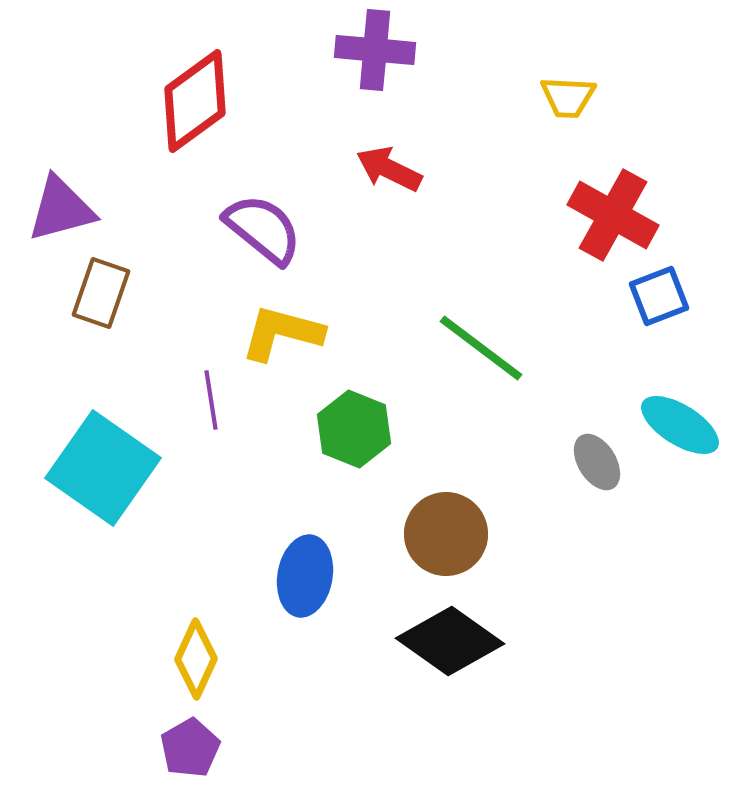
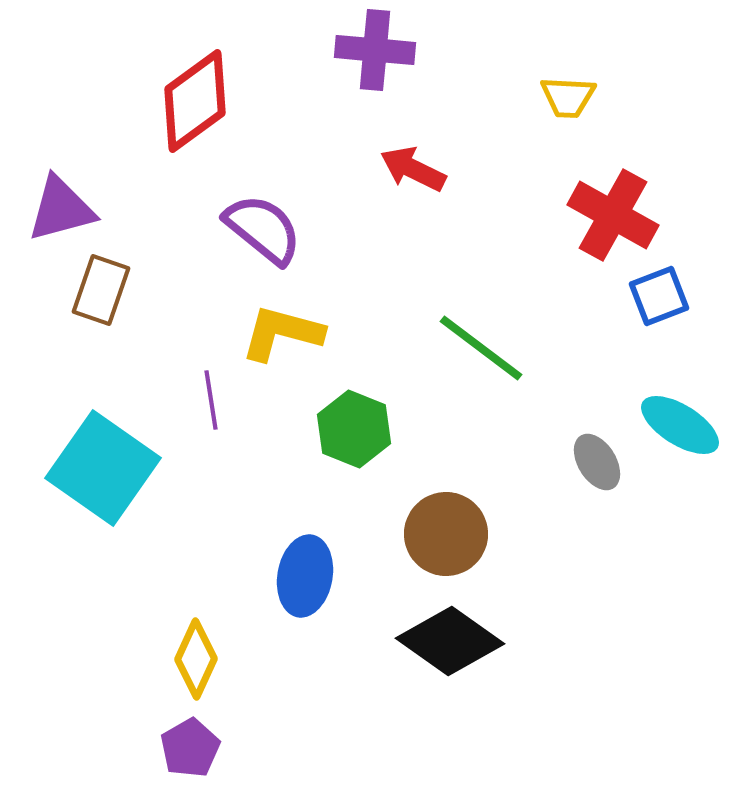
red arrow: moved 24 px right
brown rectangle: moved 3 px up
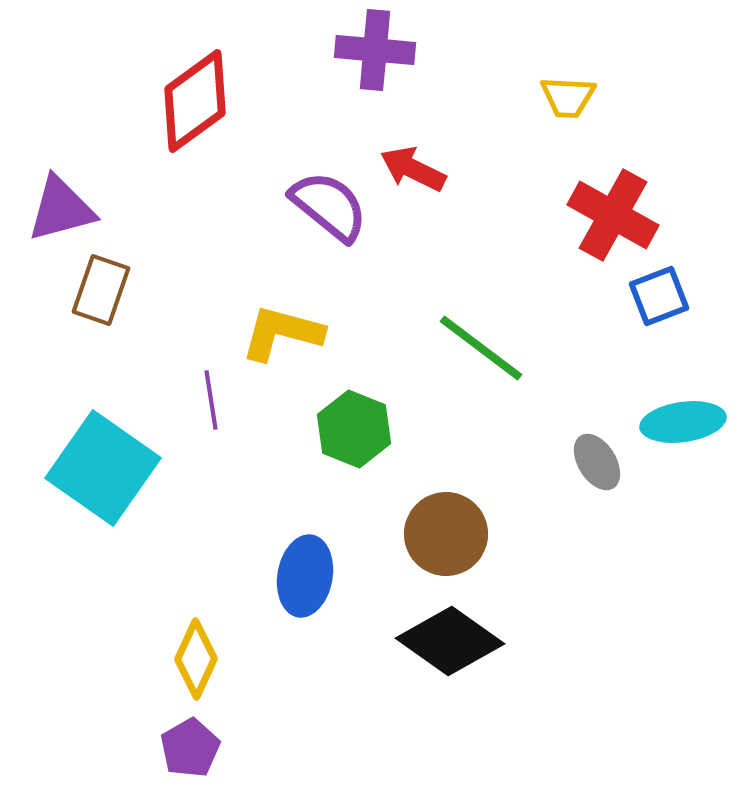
purple semicircle: moved 66 px right, 23 px up
cyan ellipse: moved 3 px right, 3 px up; rotated 40 degrees counterclockwise
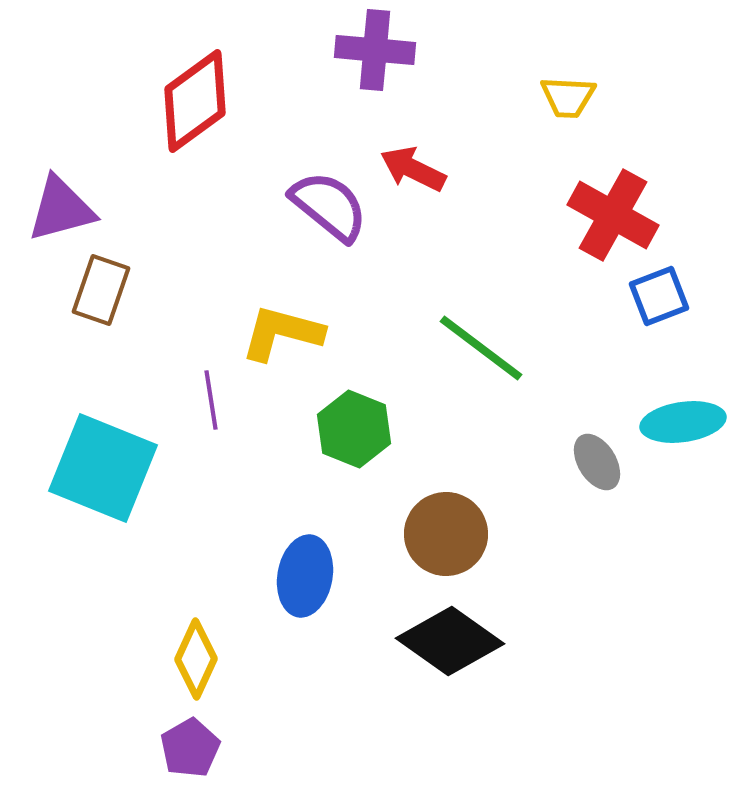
cyan square: rotated 13 degrees counterclockwise
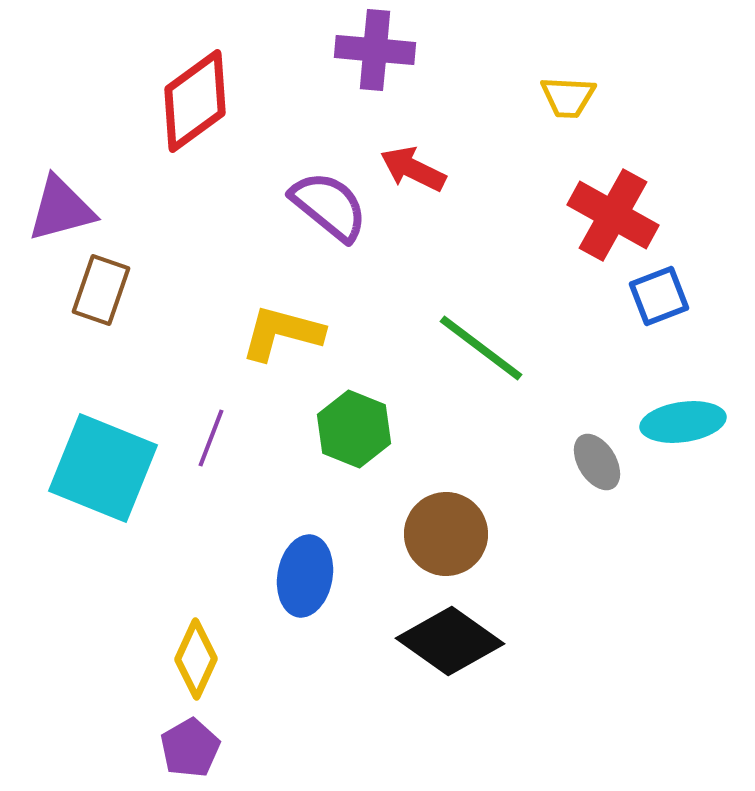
purple line: moved 38 px down; rotated 30 degrees clockwise
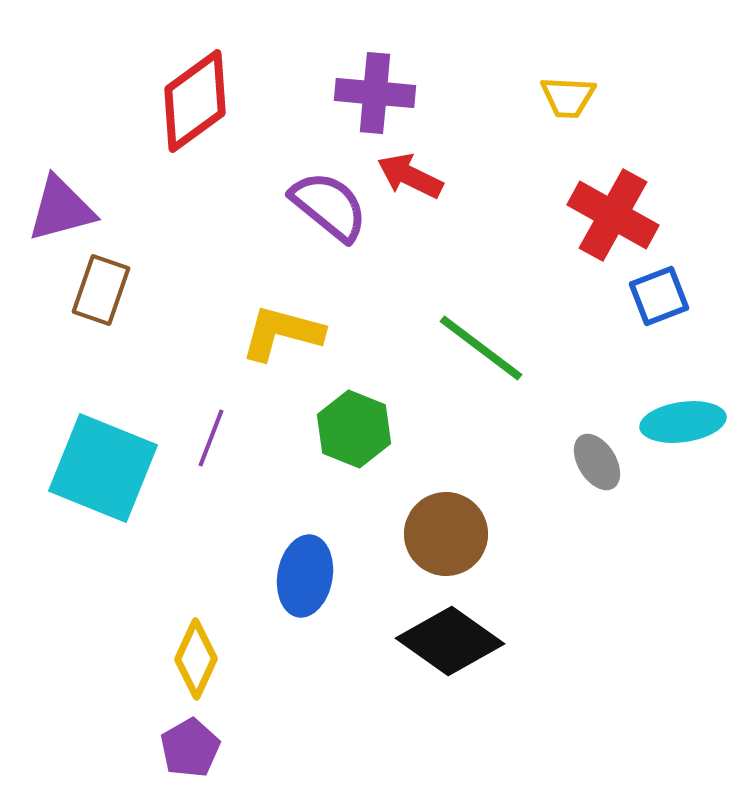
purple cross: moved 43 px down
red arrow: moved 3 px left, 7 px down
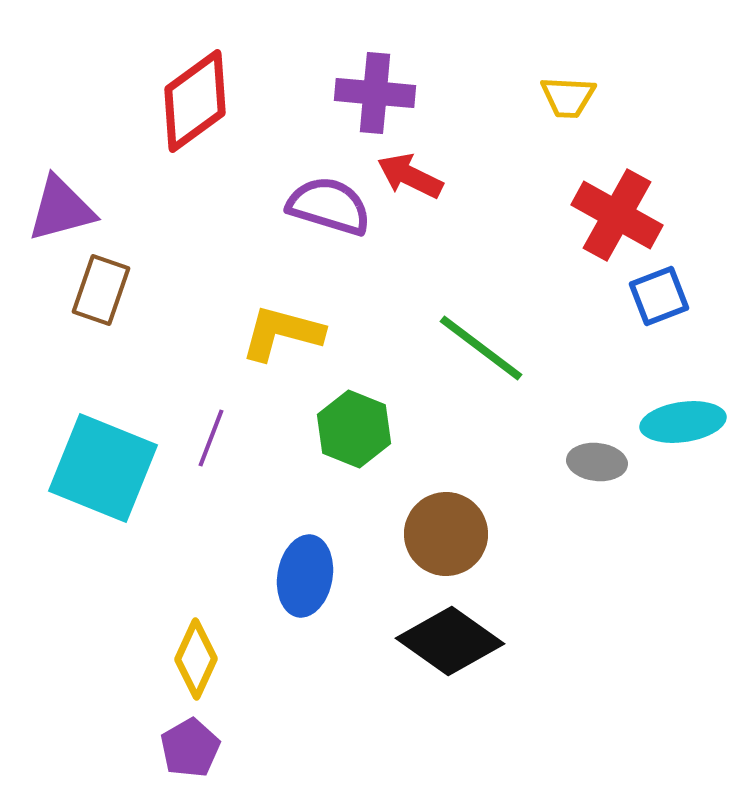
purple semicircle: rotated 22 degrees counterclockwise
red cross: moved 4 px right
gray ellipse: rotated 52 degrees counterclockwise
